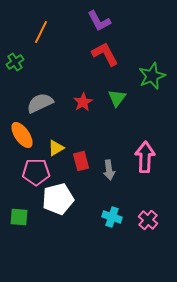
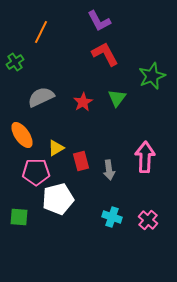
gray semicircle: moved 1 px right, 6 px up
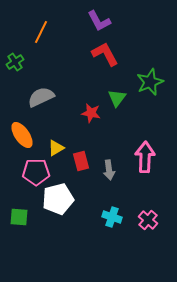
green star: moved 2 px left, 6 px down
red star: moved 8 px right, 11 px down; rotated 30 degrees counterclockwise
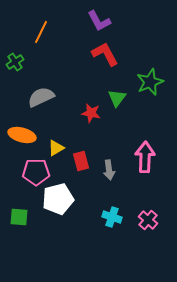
orange ellipse: rotated 40 degrees counterclockwise
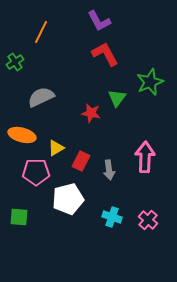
red rectangle: rotated 42 degrees clockwise
white pentagon: moved 10 px right
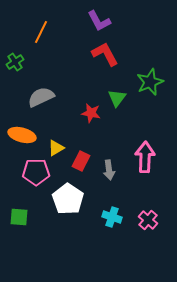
white pentagon: rotated 24 degrees counterclockwise
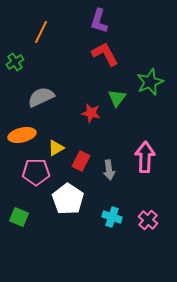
purple L-shape: rotated 45 degrees clockwise
orange ellipse: rotated 28 degrees counterclockwise
green square: rotated 18 degrees clockwise
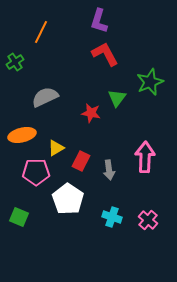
gray semicircle: moved 4 px right
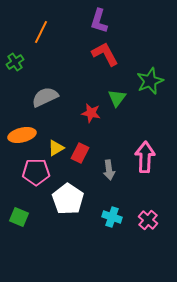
green star: moved 1 px up
red rectangle: moved 1 px left, 8 px up
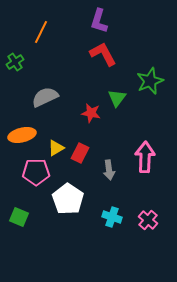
red L-shape: moved 2 px left
